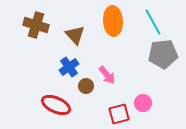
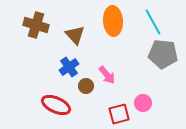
gray pentagon: rotated 12 degrees clockwise
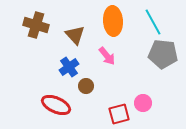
pink arrow: moved 19 px up
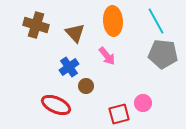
cyan line: moved 3 px right, 1 px up
brown triangle: moved 2 px up
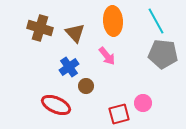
brown cross: moved 4 px right, 3 px down
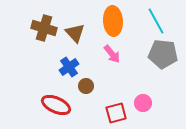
brown cross: moved 4 px right
pink arrow: moved 5 px right, 2 px up
red square: moved 3 px left, 1 px up
